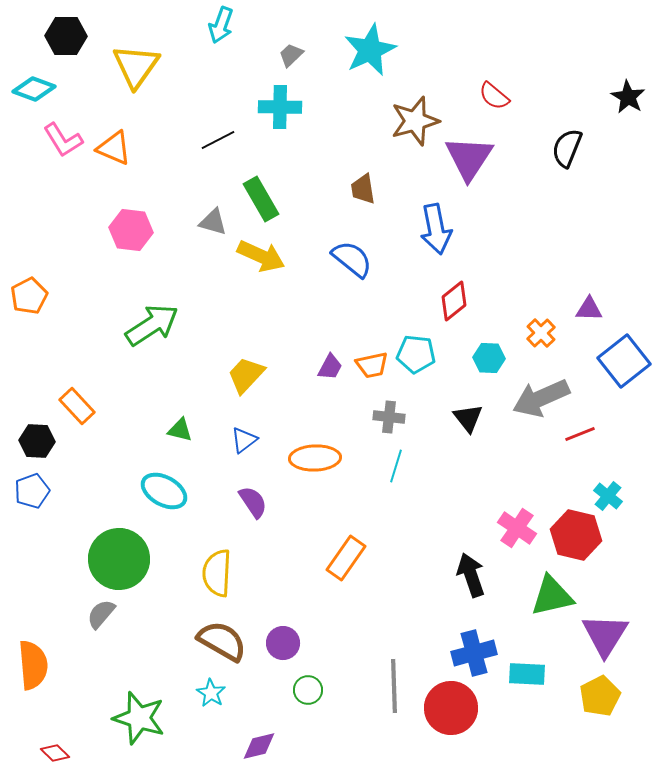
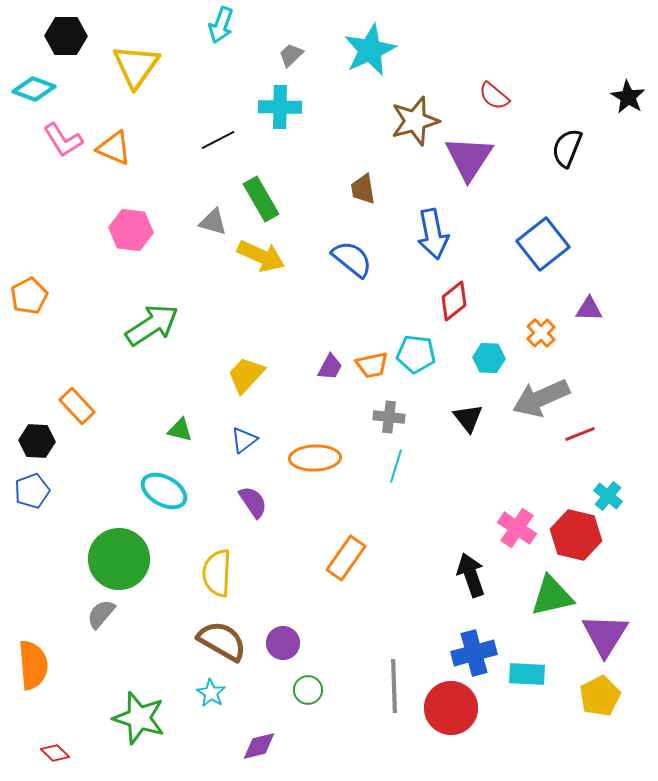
blue arrow at (436, 229): moved 3 px left, 5 px down
blue square at (624, 361): moved 81 px left, 117 px up
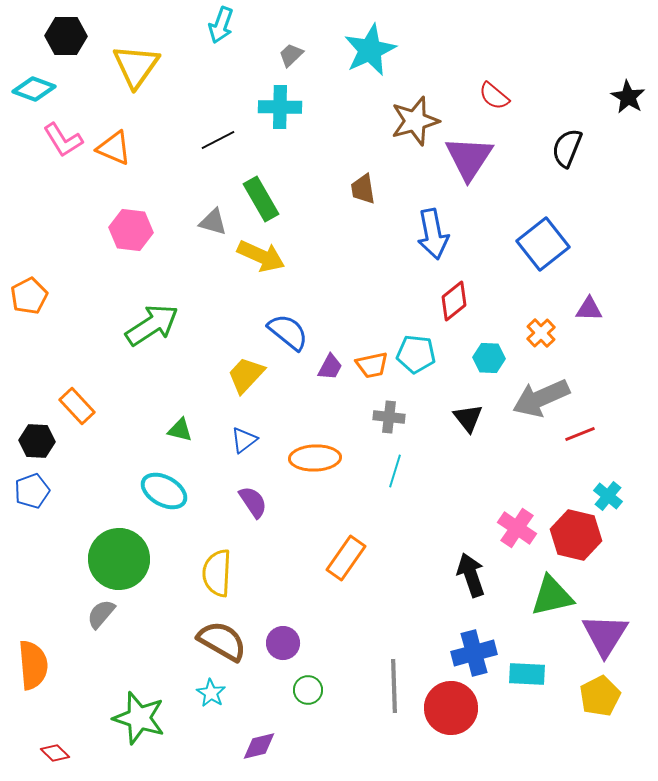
blue semicircle at (352, 259): moved 64 px left, 73 px down
cyan line at (396, 466): moved 1 px left, 5 px down
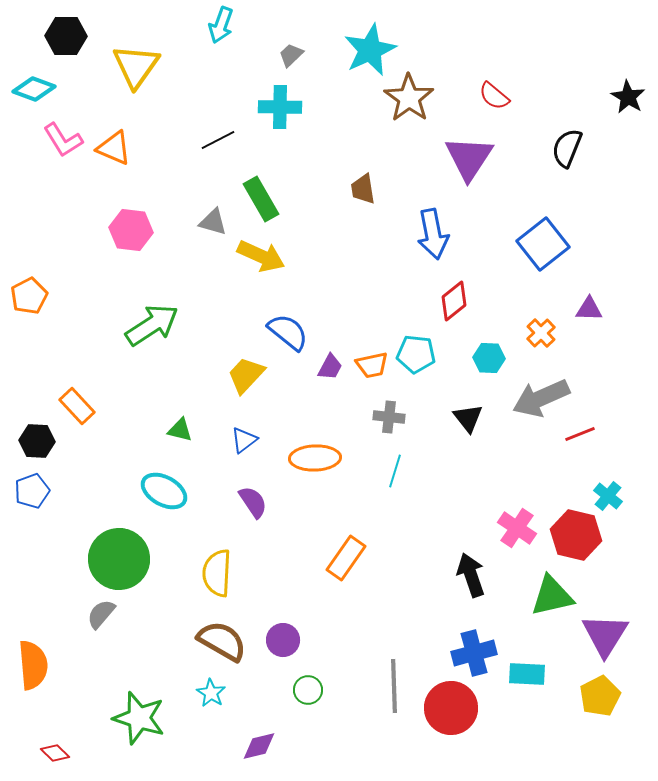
brown star at (415, 121): moved 6 px left, 23 px up; rotated 21 degrees counterclockwise
purple circle at (283, 643): moved 3 px up
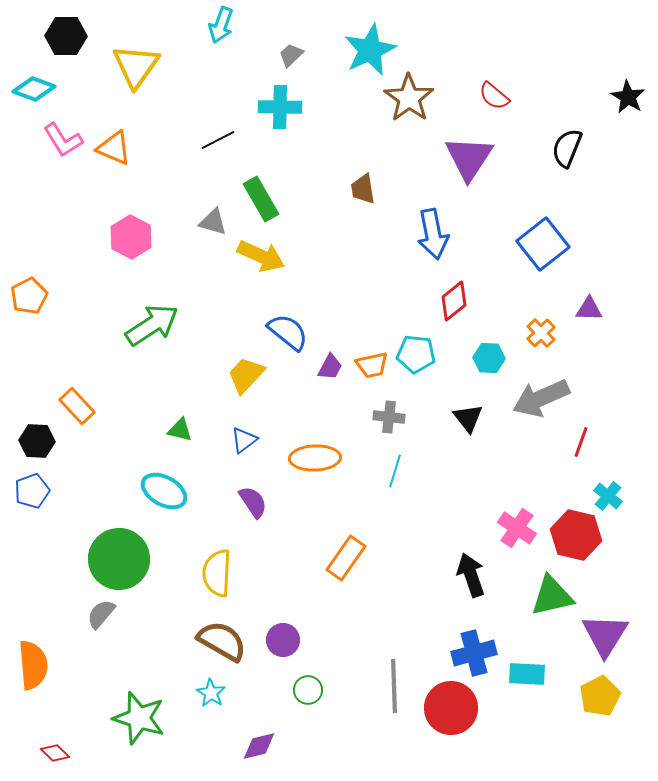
pink hexagon at (131, 230): moved 7 px down; rotated 21 degrees clockwise
red line at (580, 434): moved 1 px right, 8 px down; rotated 48 degrees counterclockwise
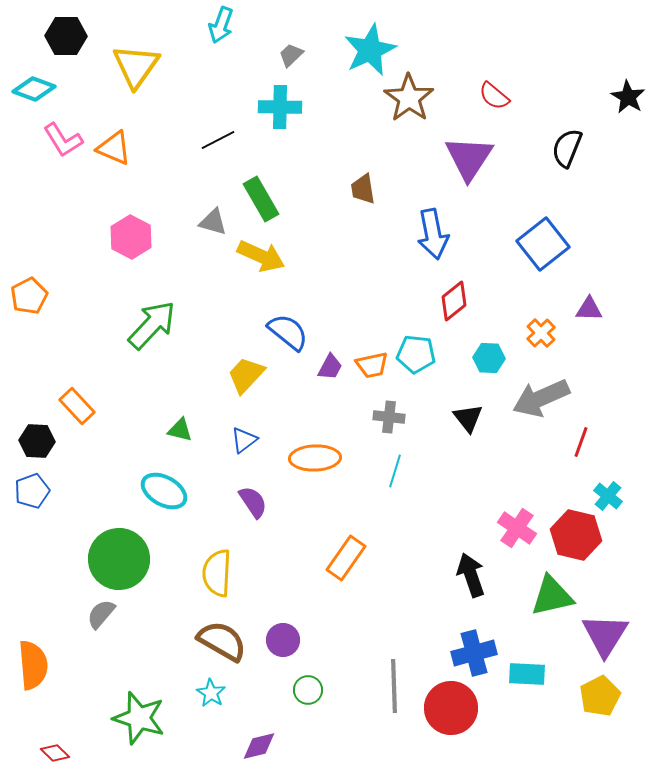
green arrow at (152, 325): rotated 14 degrees counterclockwise
